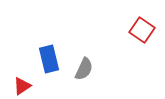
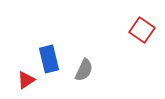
gray semicircle: moved 1 px down
red triangle: moved 4 px right, 6 px up
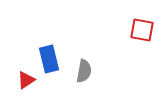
red square: rotated 25 degrees counterclockwise
gray semicircle: moved 1 px down; rotated 15 degrees counterclockwise
